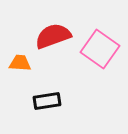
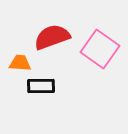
red semicircle: moved 1 px left, 1 px down
black rectangle: moved 6 px left, 15 px up; rotated 8 degrees clockwise
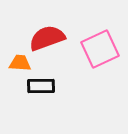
red semicircle: moved 5 px left, 1 px down
pink square: rotated 30 degrees clockwise
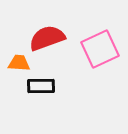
orange trapezoid: moved 1 px left
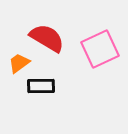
red semicircle: rotated 51 degrees clockwise
orange trapezoid: rotated 40 degrees counterclockwise
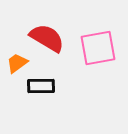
pink square: moved 2 px left, 1 px up; rotated 15 degrees clockwise
orange trapezoid: moved 2 px left
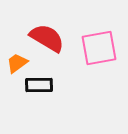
pink square: moved 1 px right
black rectangle: moved 2 px left, 1 px up
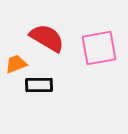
orange trapezoid: moved 1 px left, 1 px down; rotated 15 degrees clockwise
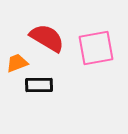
pink square: moved 3 px left
orange trapezoid: moved 1 px right, 1 px up
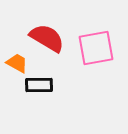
orange trapezoid: rotated 50 degrees clockwise
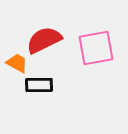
red semicircle: moved 3 px left, 2 px down; rotated 57 degrees counterclockwise
